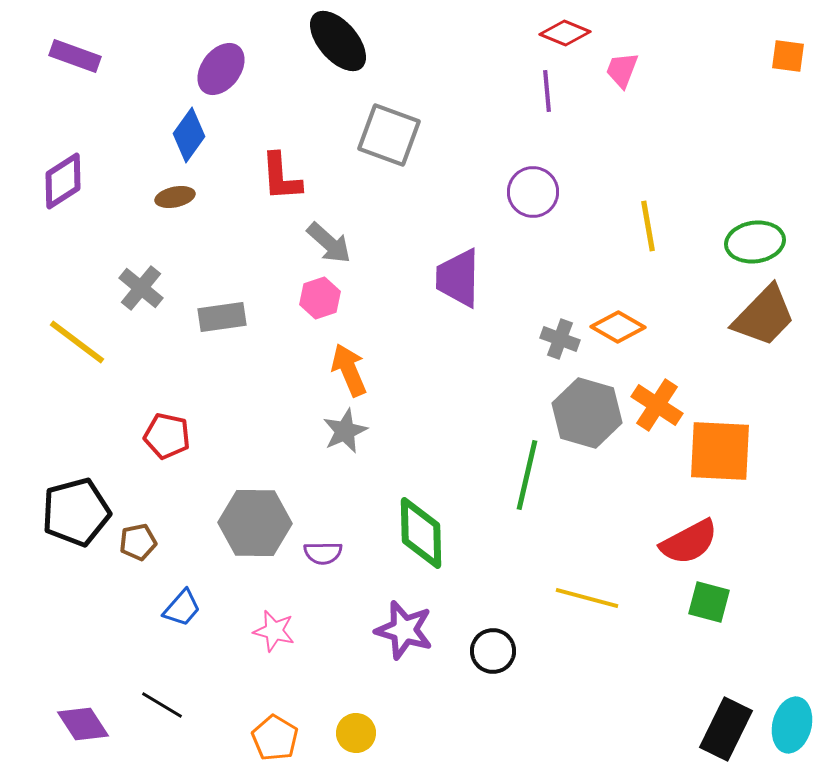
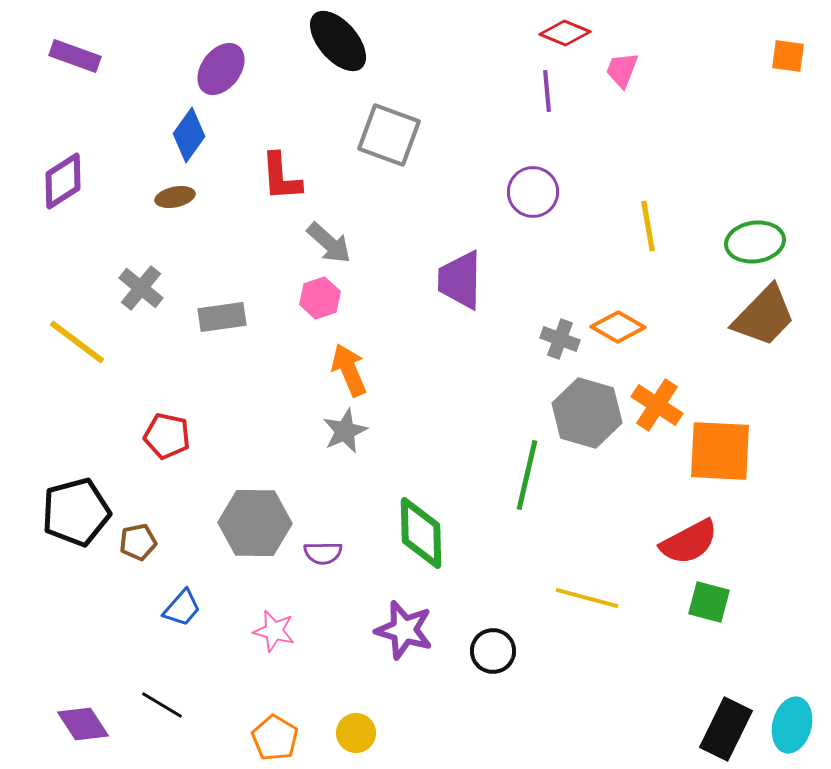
purple trapezoid at (458, 278): moved 2 px right, 2 px down
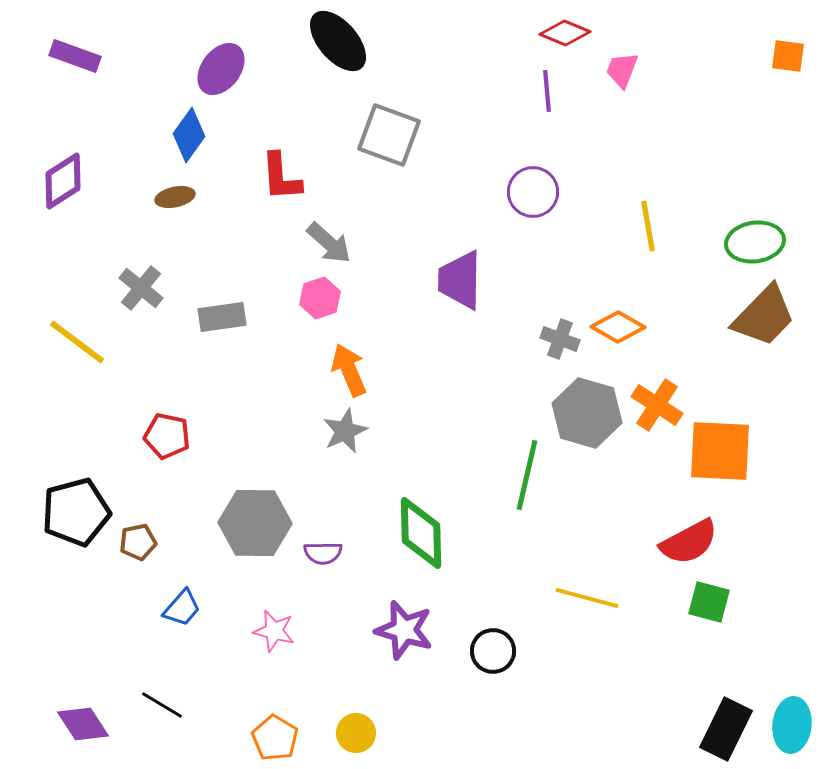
cyan ellipse at (792, 725): rotated 8 degrees counterclockwise
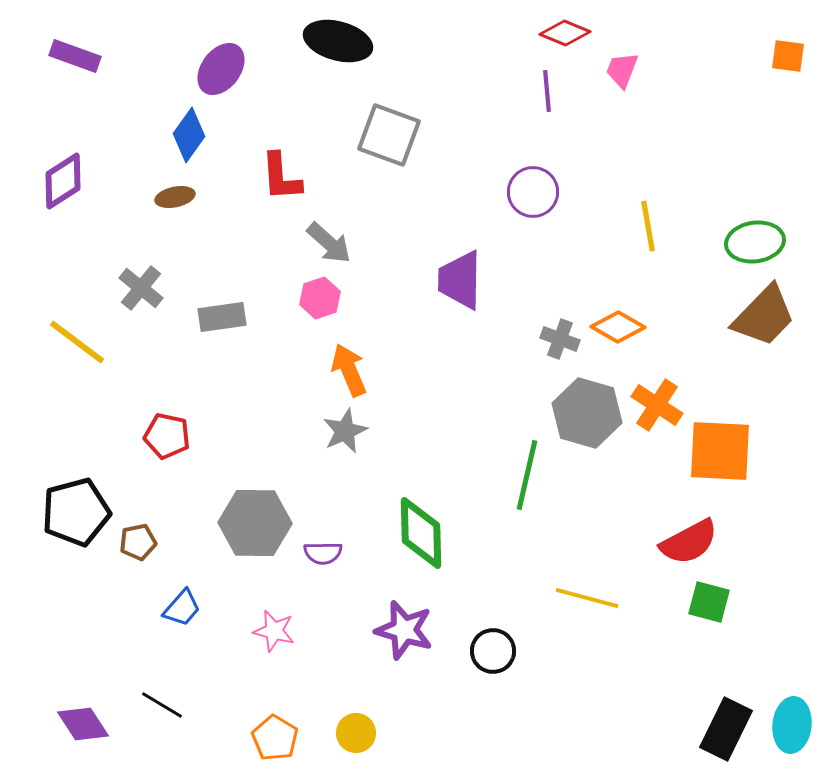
black ellipse at (338, 41): rotated 34 degrees counterclockwise
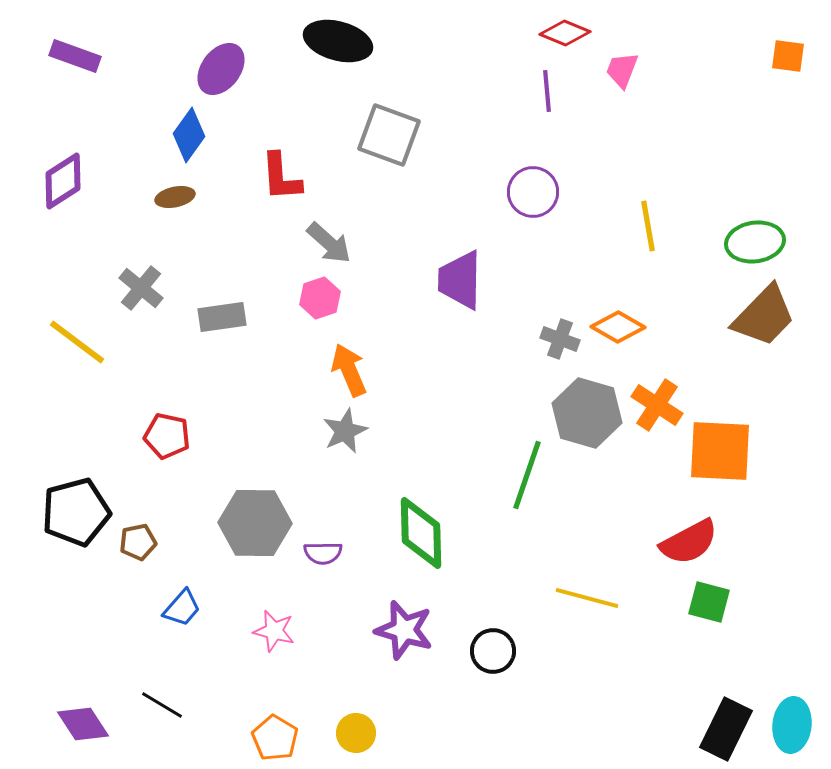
green line at (527, 475): rotated 6 degrees clockwise
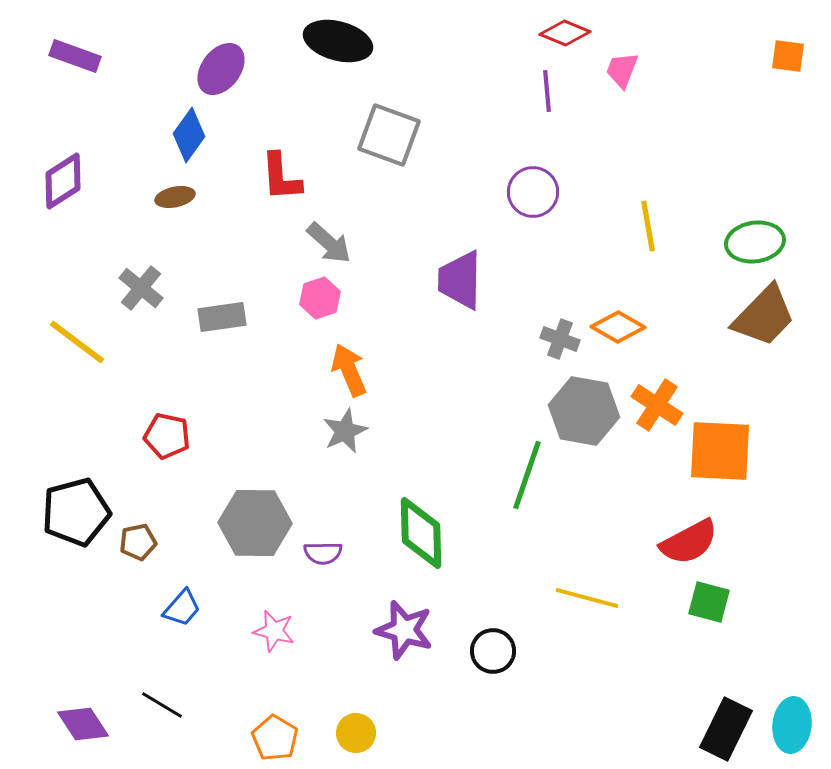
gray hexagon at (587, 413): moved 3 px left, 2 px up; rotated 6 degrees counterclockwise
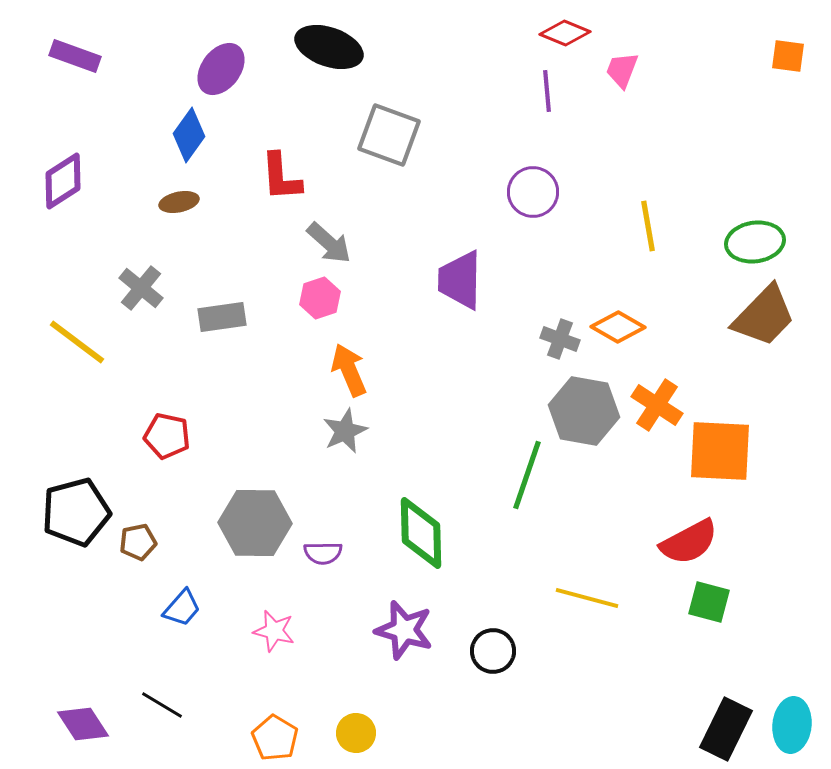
black ellipse at (338, 41): moved 9 px left, 6 px down; rotated 4 degrees clockwise
brown ellipse at (175, 197): moved 4 px right, 5 px down
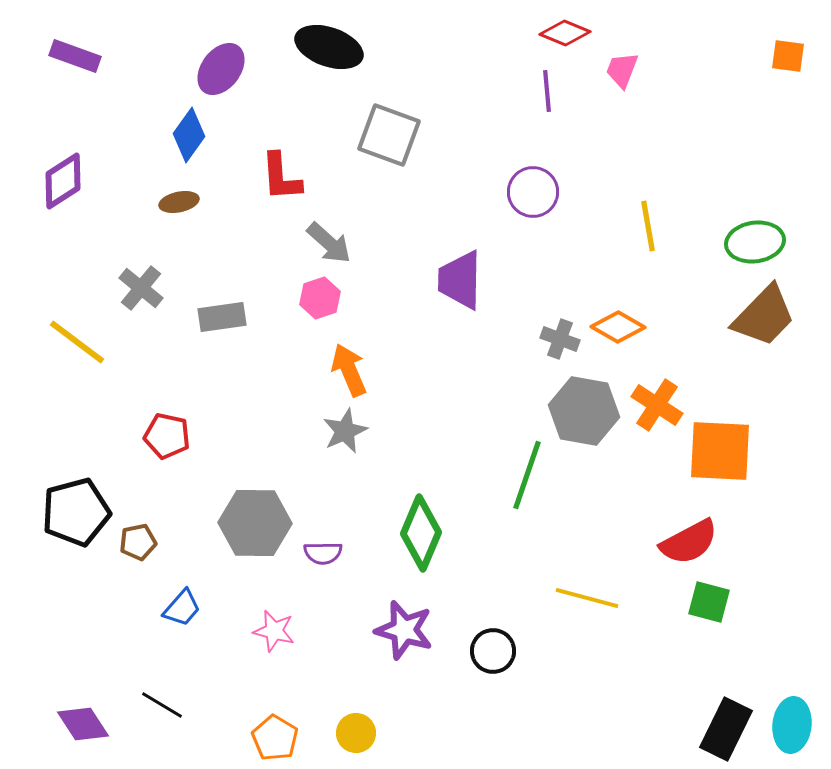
green diamond at (421, 533): rotated 24 degrees clockwise
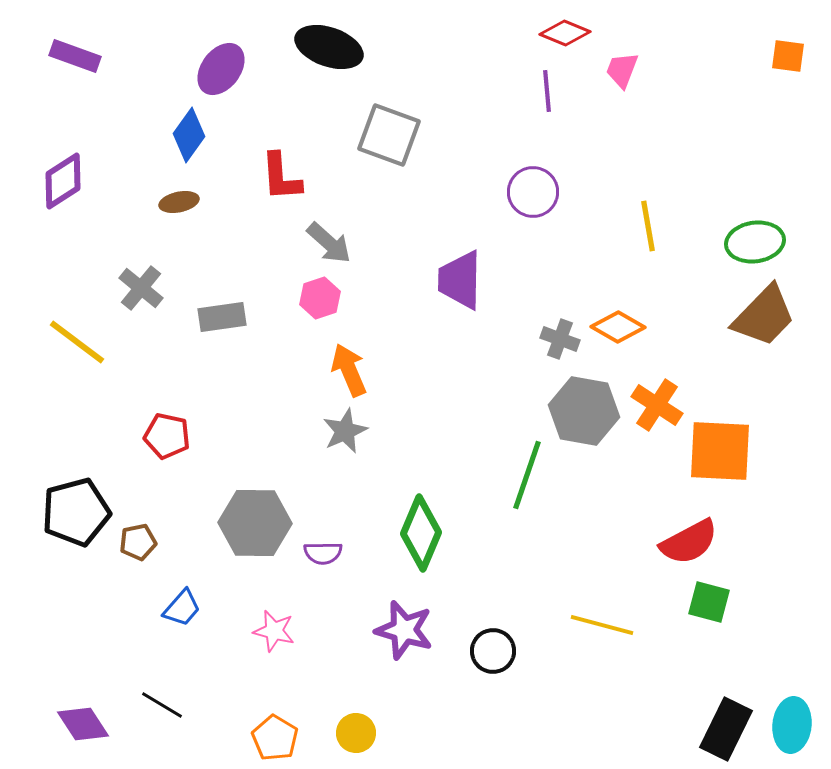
yellow line at (587, 598): moved 15 px right, 27 px down
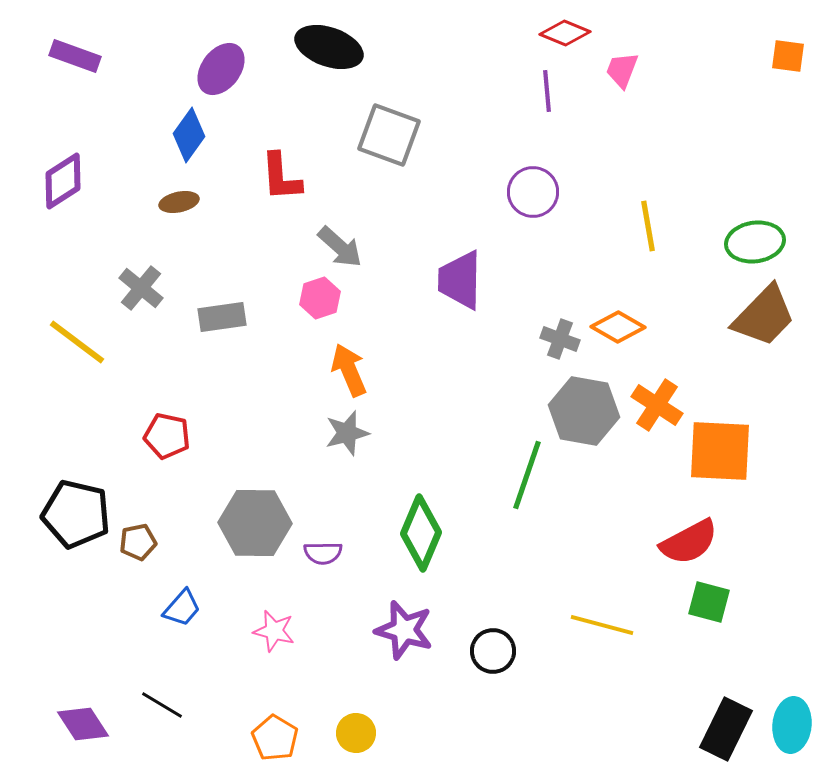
gray arrow at (329, 243): moved 11 px right, 4 px down
gray star at (345, 431): moved 2 px right, 2 px down; rotated 9 degrees clockwise
black pentagon at (76, 512): moved 2 px down; rotated 28 degrees clockwise
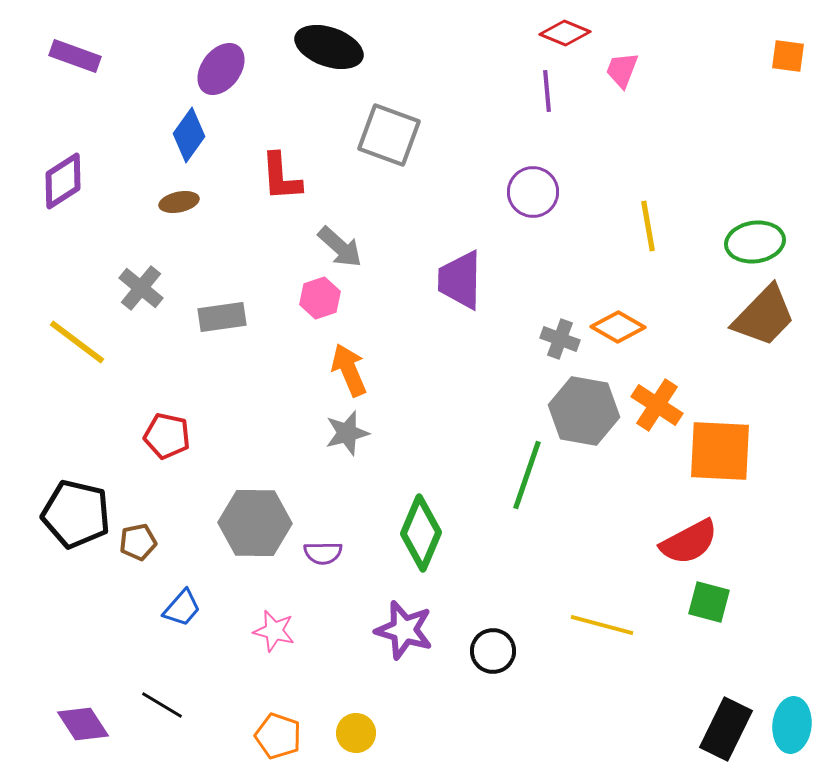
orange pentagon at (275, 738): moved 3 px right, 2 px up; rotated 12 degrees counterclockwise
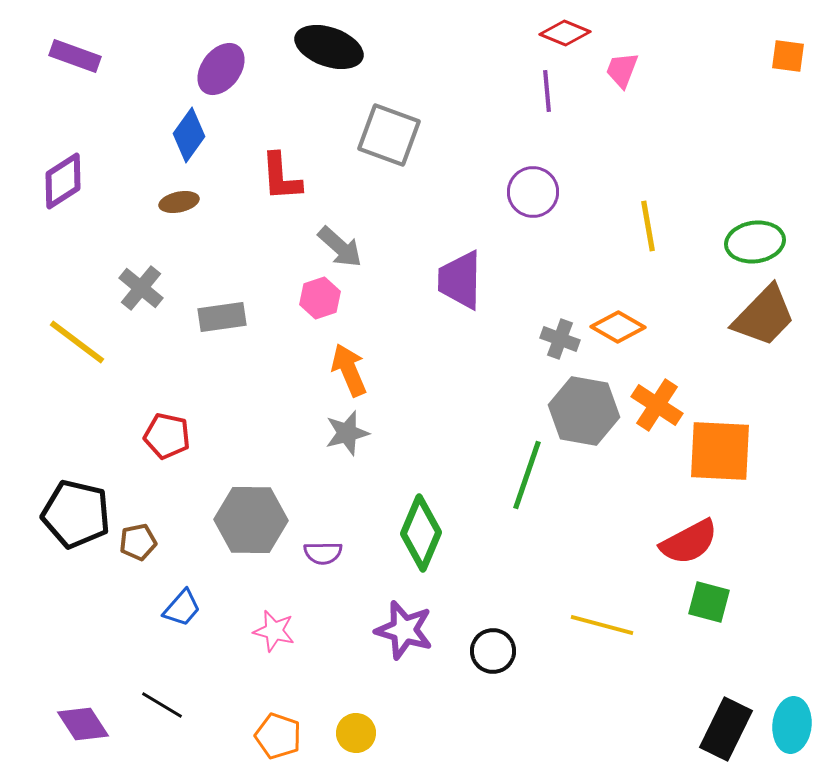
gray hexagon at (255, 523): moved 4 px left, 3 px up
